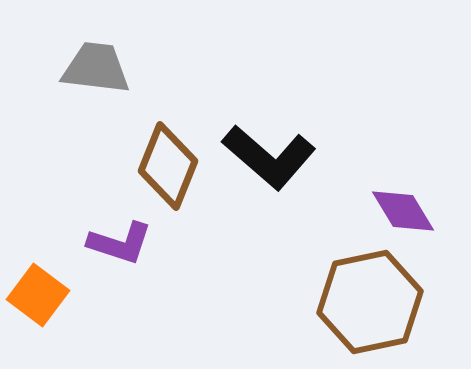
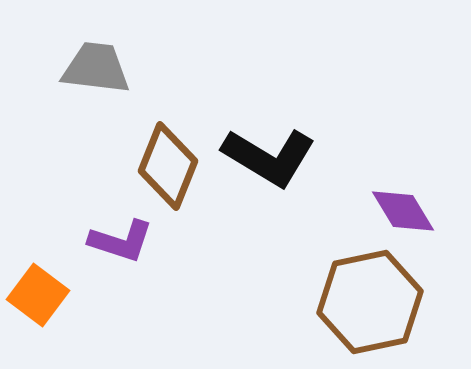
black L-shape: rotated 10 degrees counterclockwise
purple L-shape: moved 1 px right, 2 px up
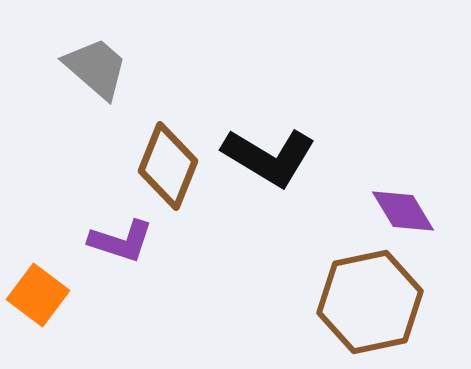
gray trapezoid: rotated 34 degrees clockwise
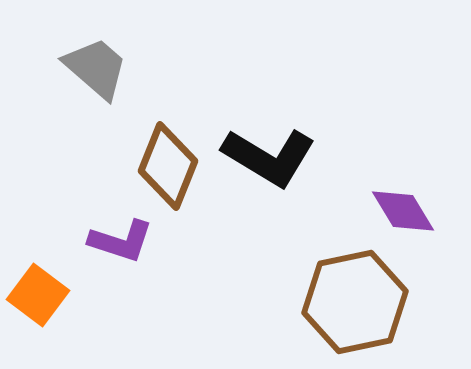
brown hexagon: moved 15 px left
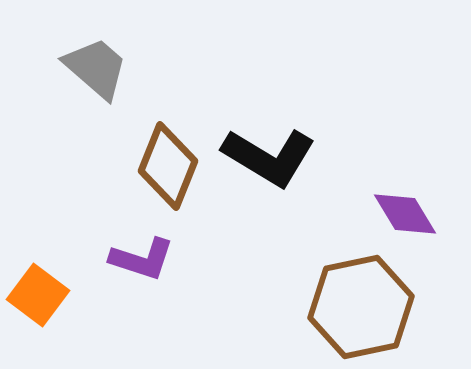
purple diamond: moved 2 px right, 3 px down
purple L-shape: moved 21 px right, 18 px down
brown hexagon: moved 6 px right, 5 px down
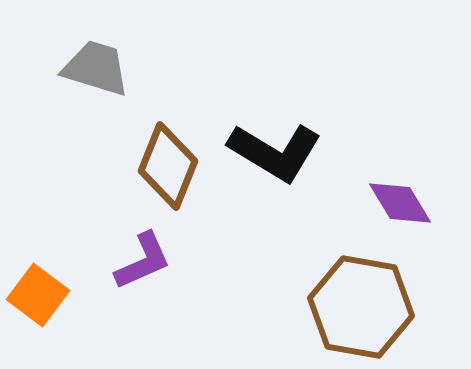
gray trapezoid: rotated 24 degrees counterclockwise
black L-shape: moved 6 px right, 5 px up
purple diamond: moved 5 px left, 11 px up
purple L-shape: moved 1 px right, 2 px down; rotated 42 degrees counterclockwise
brown hexagon: rotated 22 degrees clockwise
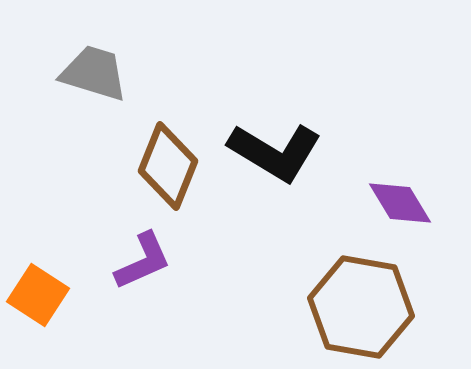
gray trapezoid: moved 2 px left, 5 px down
orange square: rotated 4 degrees counterclockwise
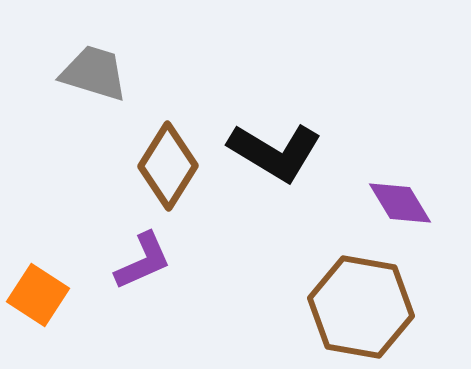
brown diamond: rotated 10 degrees clockwise
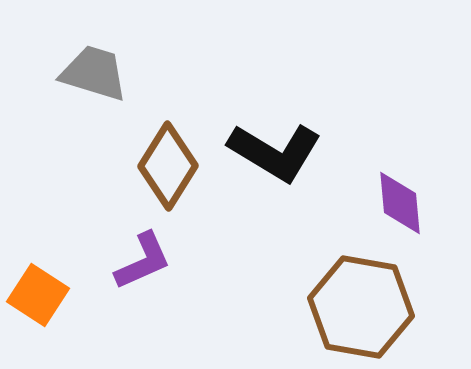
purple diamond: rotated 26 degrees clockwise
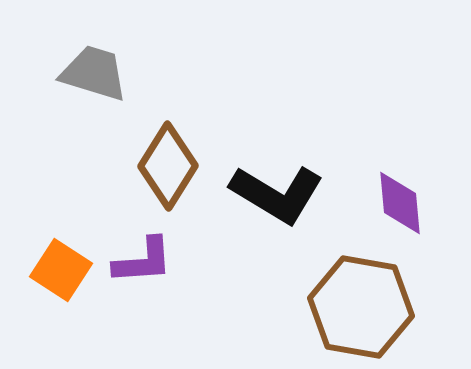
black L-shape: moved 2 px right, 42 px down
purple L-shape: rotated 20 degrees clockwise
orange square: moved 23 px right, 25 px up
